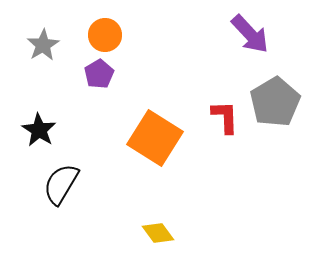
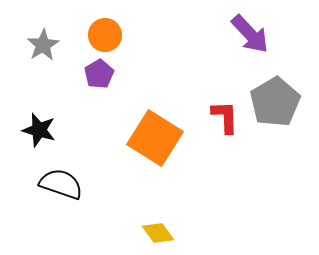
black star: rotated 16 degrees counterclockwise
black semicircle: rotated 78 degrees clockwise
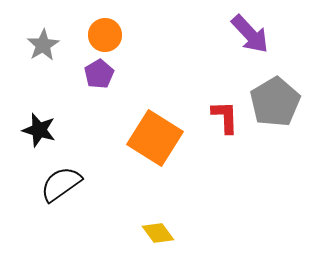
black semicircle: rotated 54 degrees counterclockwise
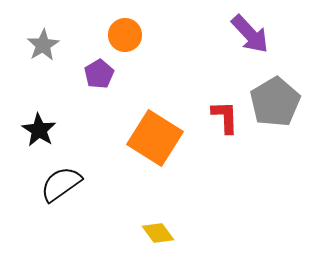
orange circle: moved 20 px right
black star: rotated 16 degrees clockwise
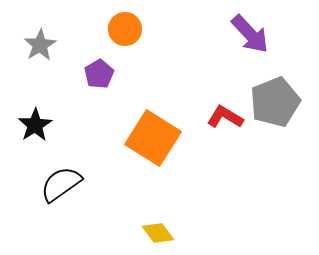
orange circle: moved 6 px up
gray star: moved 3 px left
gray pentagon: rotated 9 degrees clockwise
red L-shape: rotated 57 degrees counterclockwise
black star: moved 4 px left, 5 px up; rotated 8 degrees clockwise
orange square: moved 2 px left
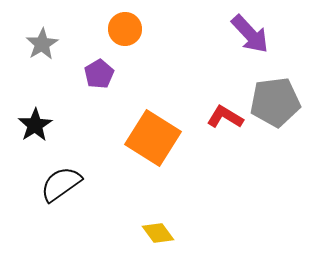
gray star: moved 2 px right, 1 px up
gray pentagon: rotated 15 degrees clockwise
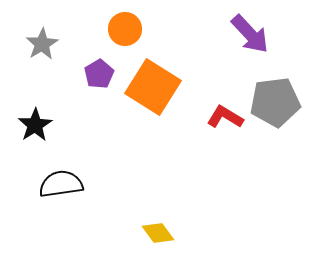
orange square: moved 51 px up
black semicircle: rotated 27 degrees clockwise
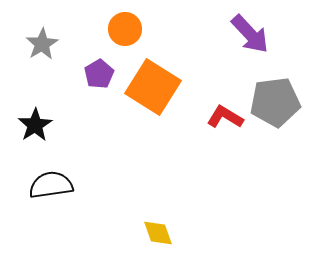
black semicircle: moved 10 px left, 1 px down
yellow diamond: rotated 16 degrees clockwise
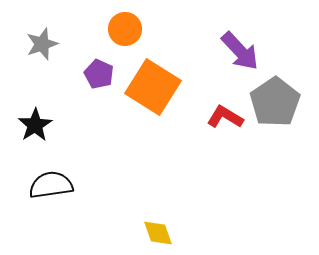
purple arrow: moved 10 px left, 17 px down
gray star: rotated 12 degrees clockwise
purple pentagon: rotated 16 degrees counterclockwise
gray pentagon: rotated 27 degrees counterclockwise
